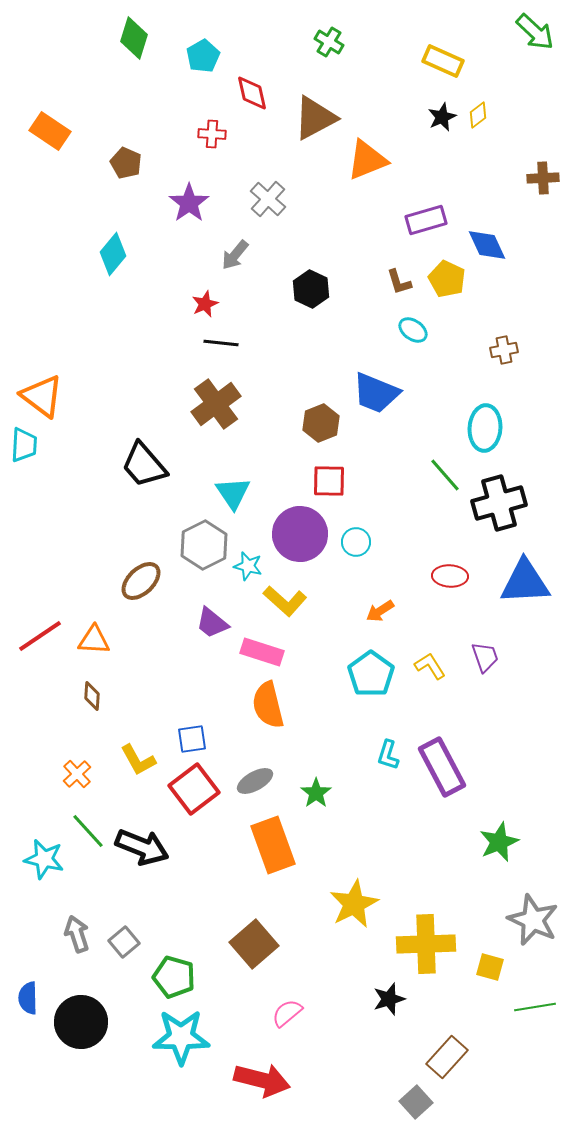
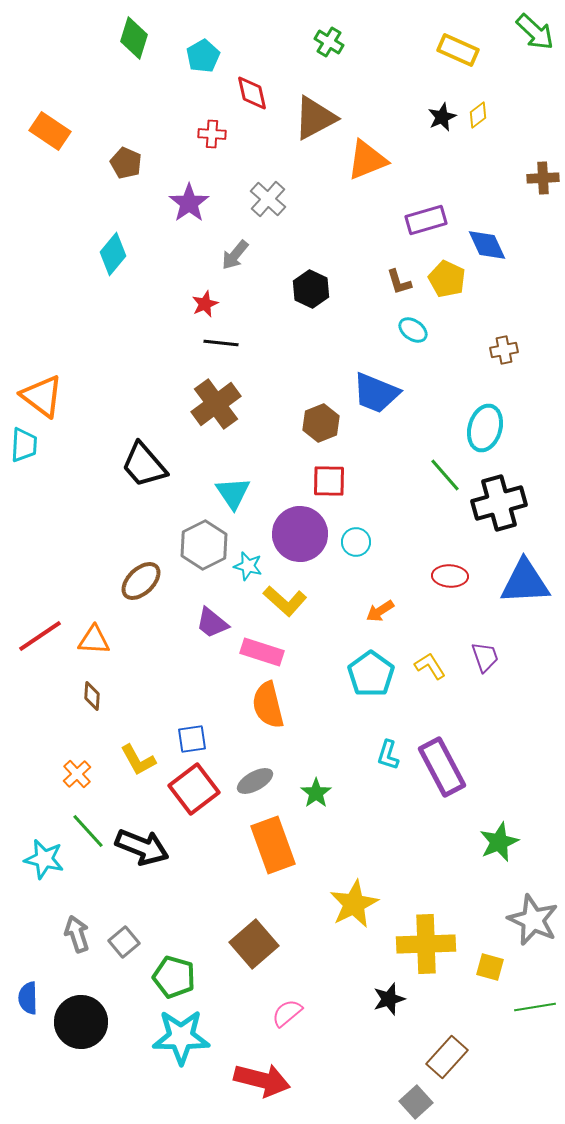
yellow rectangle at (443, 61): moved 15 px right, 11 px up
cyan ellipse at (485, 428): rotated 12 degrees clockwise
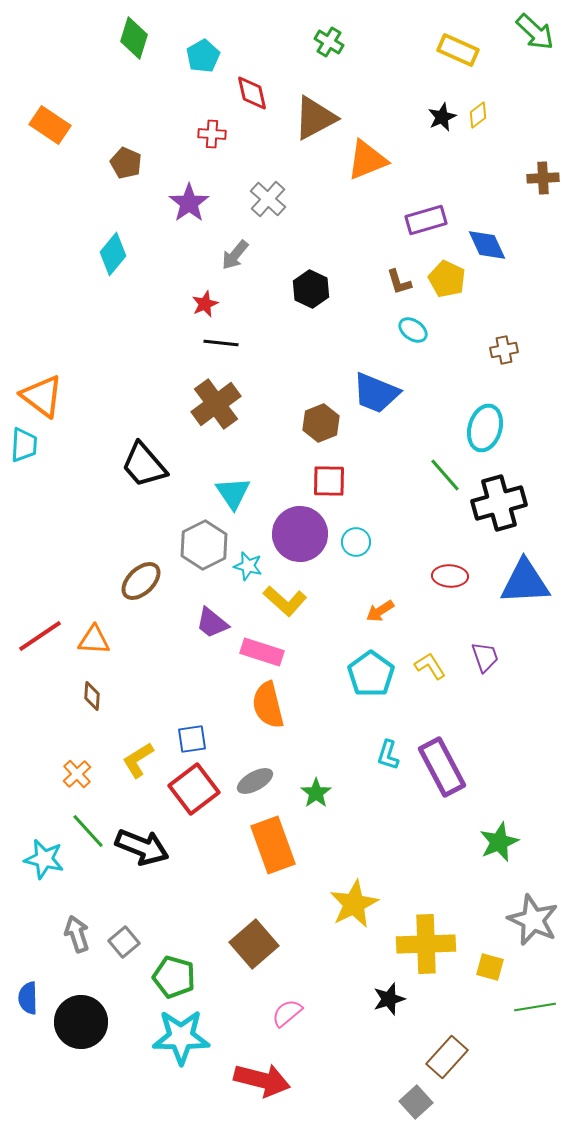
orange rectangle at (50, 131): moved 6 px up
yellow L-shape at (138, 760): rotated 87 degrees clockwise
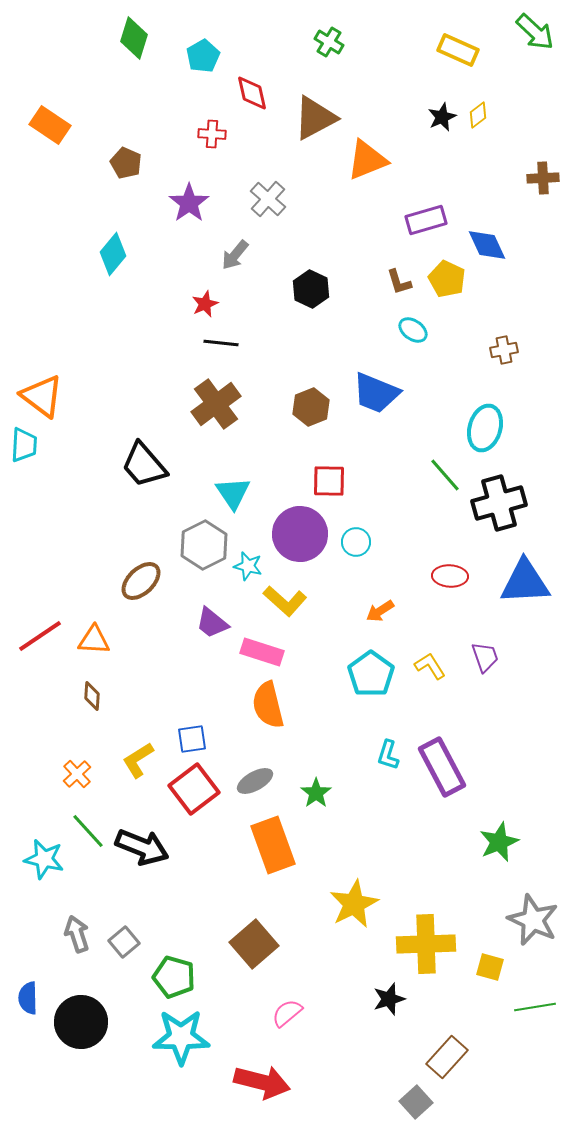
brown hexagon at (321, 423): moved 10 px left, 16 px up
red arrow at (262, 1080): moved 2 px down
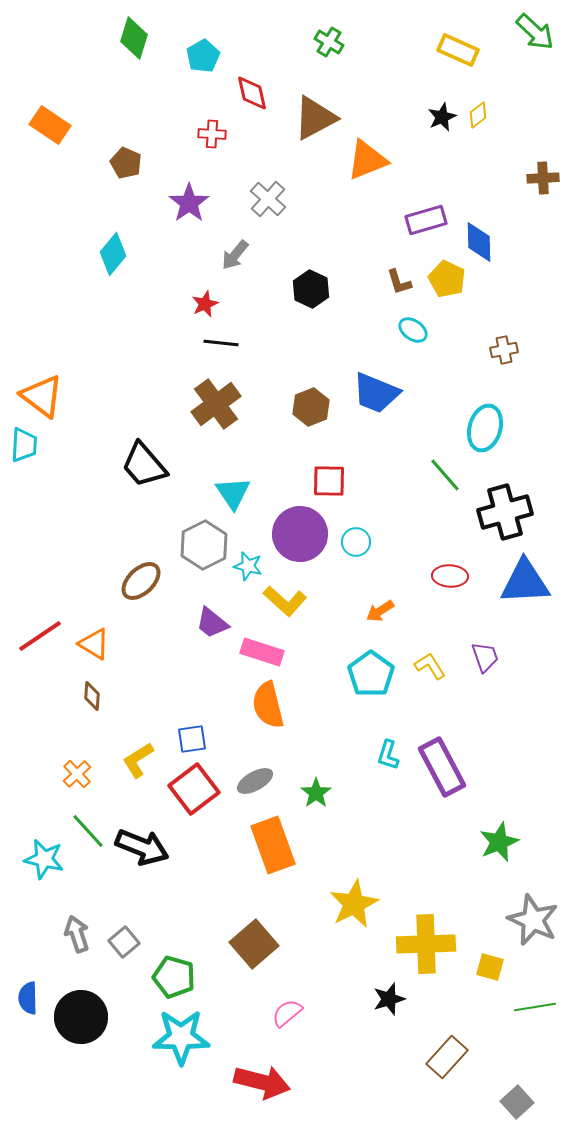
blue diamond at (487, 245): moved 8 px left, 3 px up; rotated 24 degrees clockwise
black cross at (499, 503): moved 6 px right, 9 px down
orange triangle at (94, 640): moved 4 px down; rotated 28 degrees clockwise
black circle at (81, 1022): moved 5 px up
gray square at (416, 1102): moved 101 px right
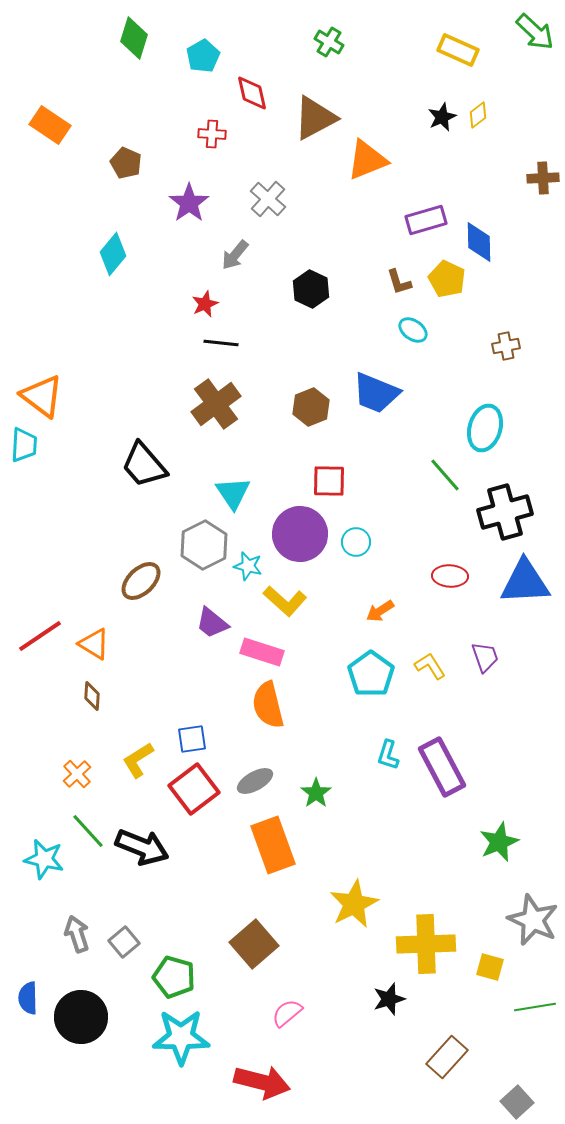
brown cross at (504, 350): moved 2 px right, 4 px up
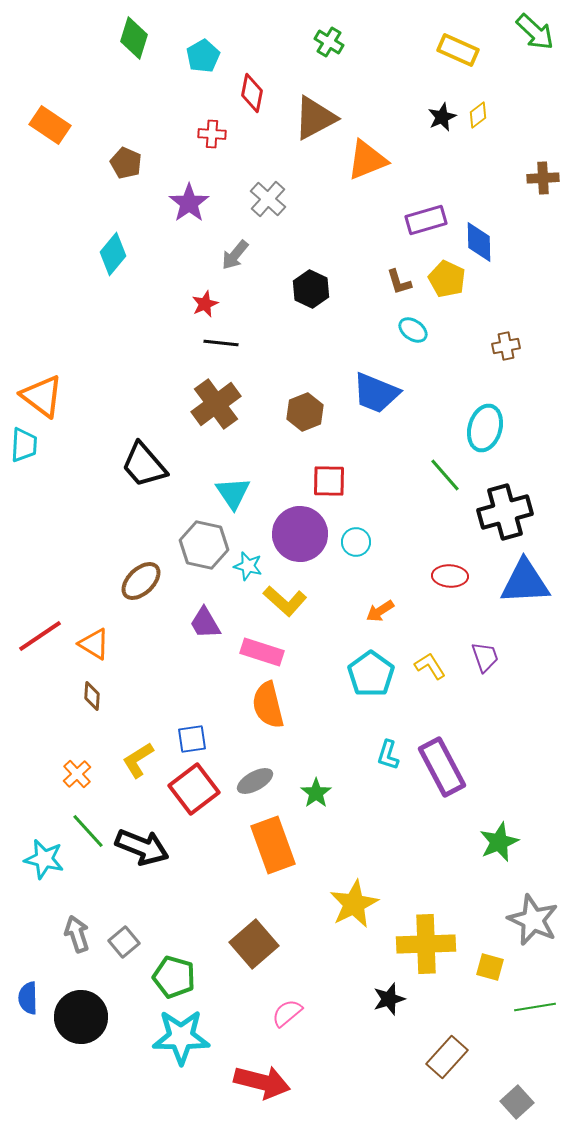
red diamond at (252, 93): rotated 24 degrees clockwise
brown hexagon at (311, 407): moved 6 px left, 5 px down
gray hexagon at (204, 545): rotated 21 degrees counterclockwise
purple trapezoid at (212, 623): moved 7 px left; rotated 21 degrees clockwise
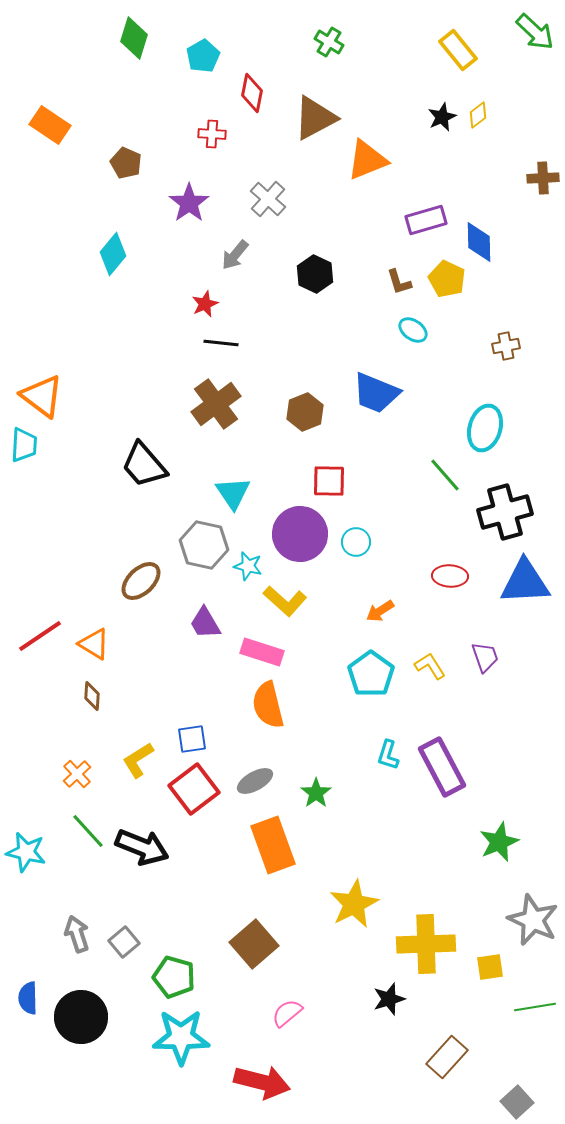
yellow rectangle at (458, 50): rotated 27 degrees clockwise
black hexagon at (311, 289): moved 4 px right, 15 px up
cyan star at (44, 859): moved 18 px left, 7 px up
yellow square at (490, 967): rotated 24 degrees counterclockwise
